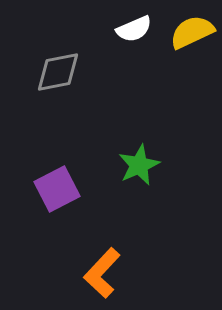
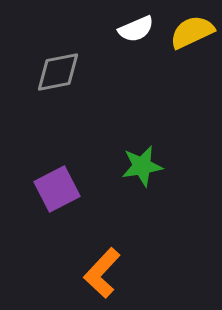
white semicircle: moved 2 px right
green star: moved 3 px right, 1 px down; rotated 15 degrees clockwise
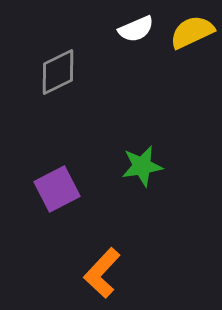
gray diamond: rotated 15 degrees counterclockwise
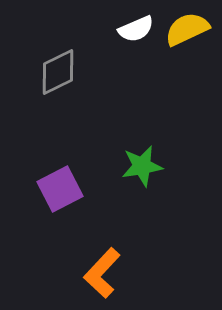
yellow semicircle: moved 5 px left, 3 px up
purple square: moved 3 px right
